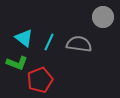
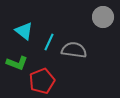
cyan triangle: moved 7 px up
gray semicircle: moved 5 px left, 6 px down
red pentagon: moved 2 px right, 1 px down
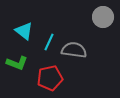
red pentagon: moved 8 px right, 3 px up; rotated 10 degrees clockwise
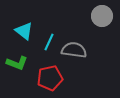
gray circle: moved 1 px left, 1 px up
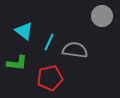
gray semicircle: moved 1 px right
green L-shape: rotated 15 degrees counterclockwise
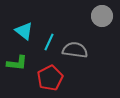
red pentagon: rotated 15 degrees counterclockwise
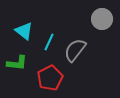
gray circle: moved 3 px down
gray semicircle: rotated 60 degrees counterclockwise
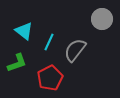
green L-shape: rotated 25 degrees counterclockwise
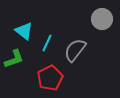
cyan line: moved 2 px left, 1 px down
green L-shape: moved 3 px left, 4 px up
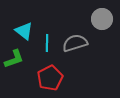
cyan line: rotated 24 degrees counterclockwise
gray semicircle: moved 7 px up; rotated 35 degrees clockwise
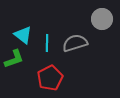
cyan triangle: moved 1 px left, 4 px down
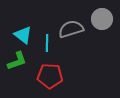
gray semicircle: moved 4 px left, 14 px up
green L-shape: moved 3 px right, 2 px down
red pentagon: moved 2 px up; rotated 30 degrees clockwise
